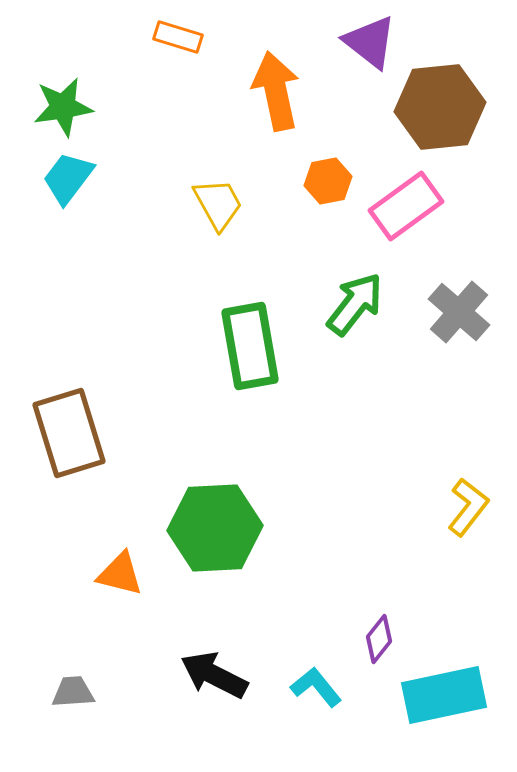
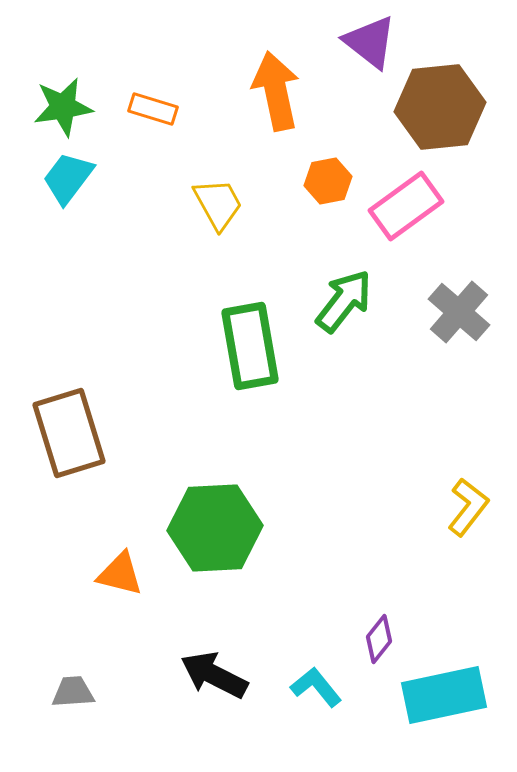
orange rectangle: moved 25 px left, 72 px down
green arrow: moved 11 px left, 3 px up
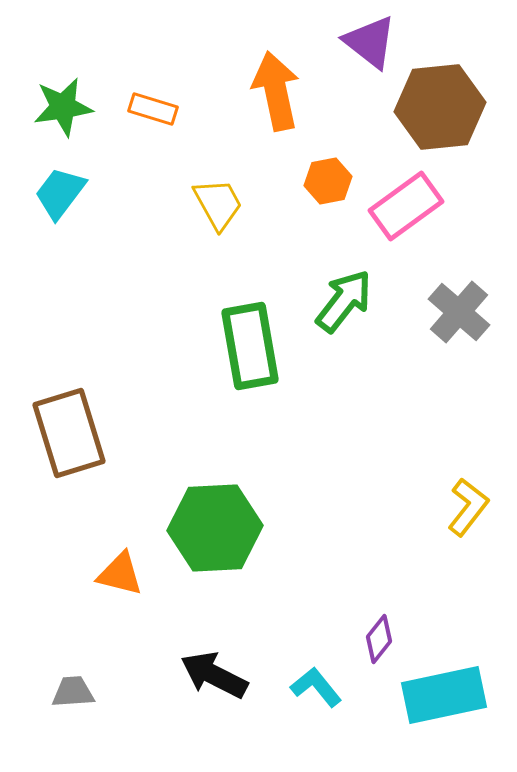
cyan trapezoid: moved 8 px left, 15 px down
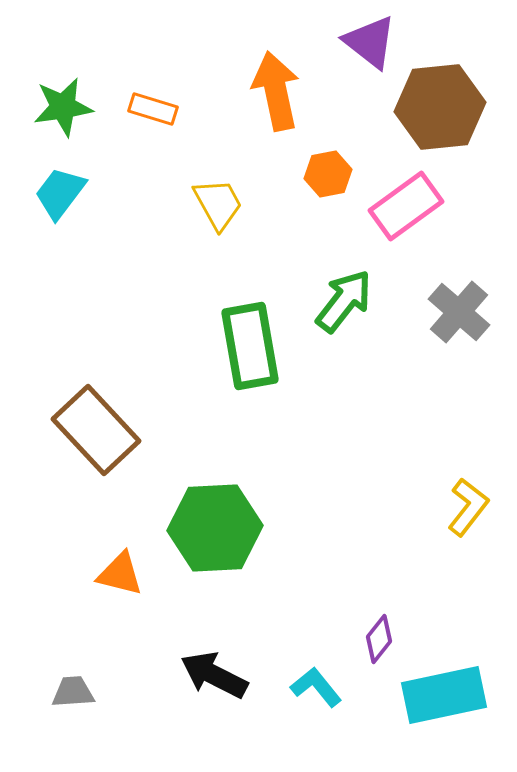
orange hexagon: moved 7 px up
brown rectangle: moved 27 px right, 3 px up; rotated 26 degrees counterclockwise
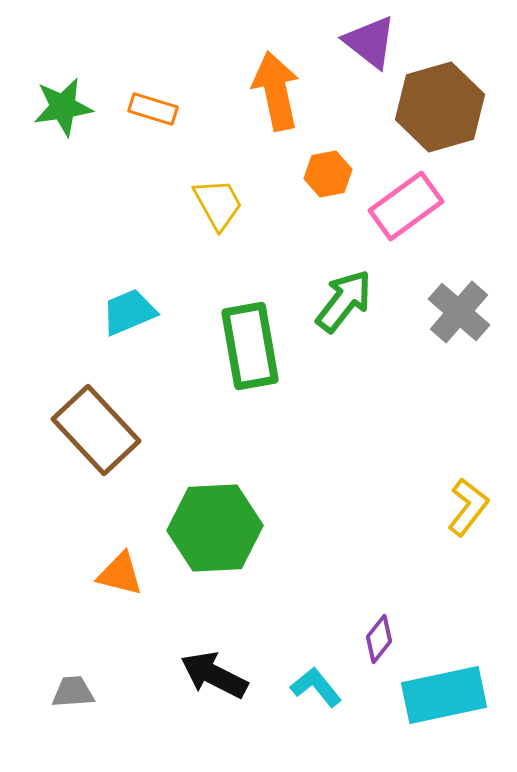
brown hexagon: rotated 10 degrees counterclockwise
cyan trapezoid: moved 69 px right, 119 px down; rotated 30 degrees clockwise
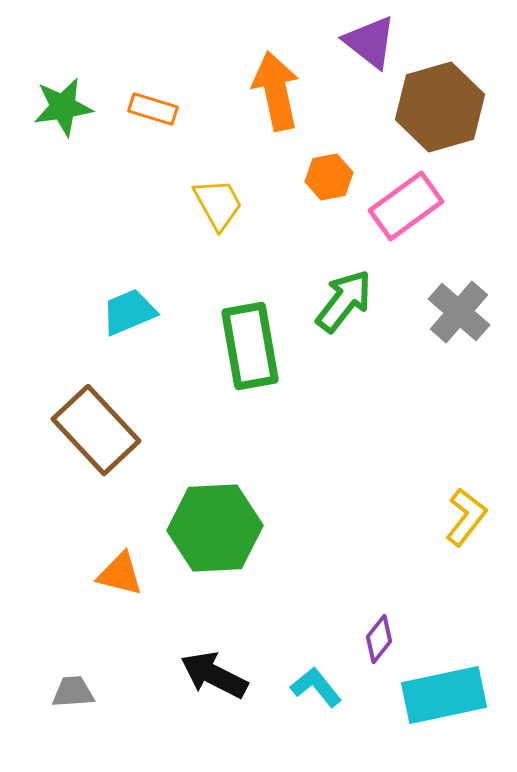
orange hexagon: moved 1 px right, 3 px down
yellow L-shape: moved 2 px left, 10 px down
